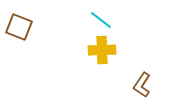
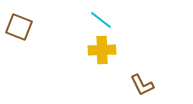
brown L-shape: rotated 60 degrees counterclockwise
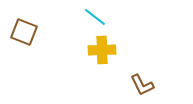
cyan line: moved 6 px left, 3 px up
brown square: moved 5 px right, 5 px down
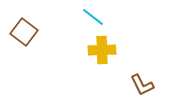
cyan line: moved 2 px left
brown square: rotated 16 degrees clockwise
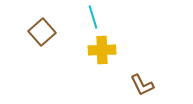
cyan line: rotated 35 degrees clockwise
brown square: moved 18 px right; rotated 12 degrees clockwise
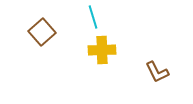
brown L-shape: moved 15 px right, 13 px up
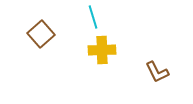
brown square: moved 1 px left, 2 px down
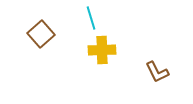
cyan line: moved 2 px left, 1 px down
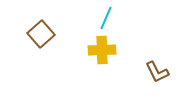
cyan line: moved 15 px right; rotated 40 degrees clockwise
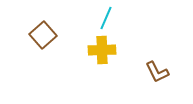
brown square: moved 2 px right, 1 px down
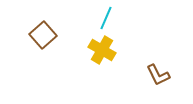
yellow cross: rotated 32 degrees clockwise
brown L-shape: moved 1 px right, 3 px down
